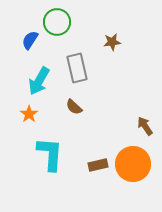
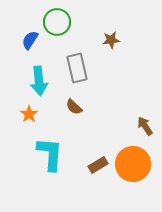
brown star: moved 1 px left, 2 px up
cyan arrow: rotated 36 degrees counterclockwise
brown rectangle: rotated 18 degrees counterclockwise
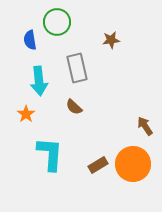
blue semicircle: rotated 42 degrees counterclockwise
orange star: moved 3 px left
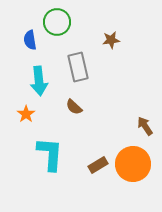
gray rectangle: moved 1 px right, 1 px up
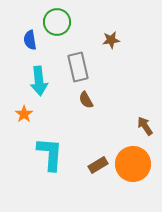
brown semicircle: moved 12 px right, 7 px up; rotated 18 degrees clockwise
orange star: moved 2 px left
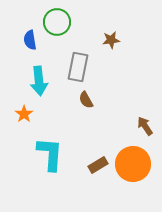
gray rectangle: rotated 24 degrees clockwise
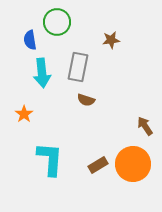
cyan arrow: moved 3 px right, 8 px up
brown semicircle: rotated 42 degrees counterclockwise
cyan L-shape: moved 5 px down
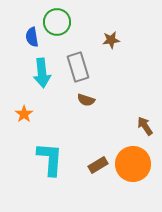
blue semicircle: moved 2 px right, 3 px up
gray rectangle: rotated 28 degrees counterclockwise
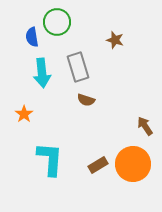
brown star: moved 4 px right; rotated 24 degrees clockwise
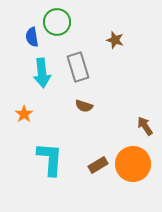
brown semicircle: moved 2 px left, 6 px down
